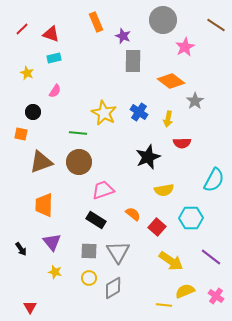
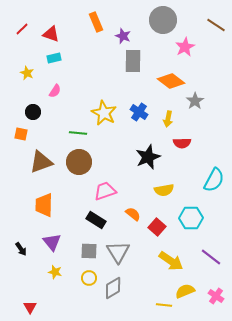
pink trapezoid at (103, 190): moved 2 px right, 1 px down
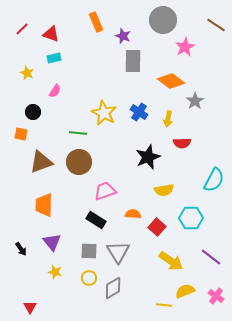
orange semicircle at (133, 214): rotated 35 degrees counterclockwise
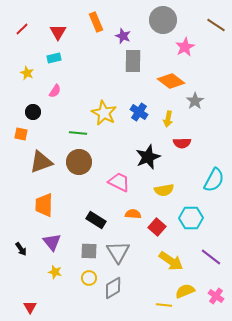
red triangle at (51, 34): moved 7 px right, 2 px up; rotated 42 degrees clockwise
pink trapezoid at (105, 191): moved 14 px right, 9 px up; rotated 45 degrees clockwise
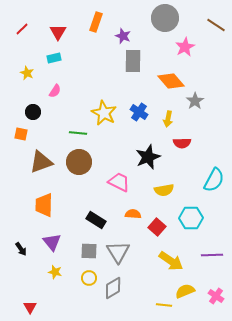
gray circle at (163, 20): moved 2 px right, 2 px up
orange rectangle at (96, 22): rotated 42 degrees clockwise
orange diamond at (171, 81): rotated 12 degrees clockwise
purple line at (211, 257): moved 1 px right, 2 px up; rotated 40 degrees counterclockwise
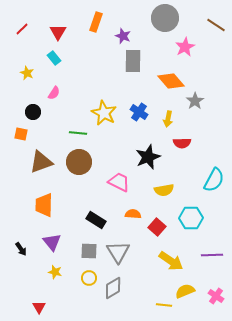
cyan rectangle at (54, 58): rotated 64 degrees clockwise
pink semicircle at (55, 91): moved 1 px left, 2 px down
red triangle at (30, 307): moved 9 px right
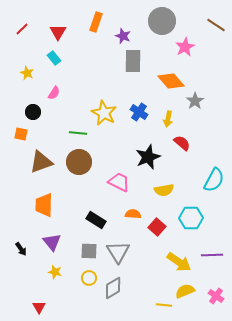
gray circle at (165, 18): moved 3 px left, 3 px down
red semicircle at (182, 143): rotated 138 degrees counterclockwise
yellow arrow at (171, 261): moved 8 px right, 1 px down
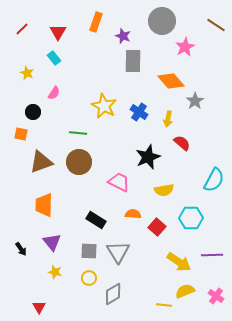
yellow star at (104, 113): moved 7 px up
gray diamond at (113, 288): moved 6 px down
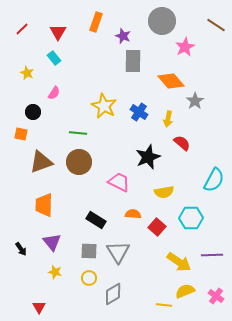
yellow semicircle at (164, 190): moved 2 px down
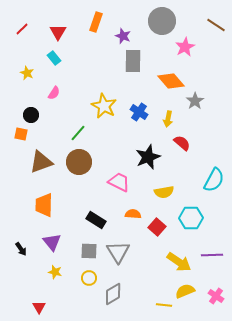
black circle at (33, 112): moved 2 px left, 3 px down
green line at (78, 133): rotated 54 degrees counterclockwise
